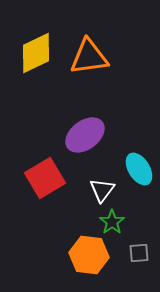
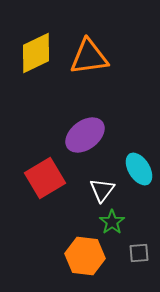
orange hexagon: moved 4 px left, 1 px down
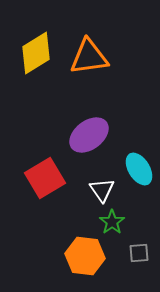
yellow diamond: rotated 6 degrees counterclockwise
purple ellipse: moved 4 px right
white triangle: rotated 12 degrees counterclockwise
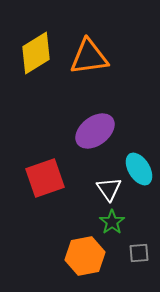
purple ellipse: moved 6 px right, 4 px up
red square: rotated 12 degrees clockwise
white triangle: moved 7 px right, 1 px up
orange hexagon: rotated 18 degrees counterclockwise
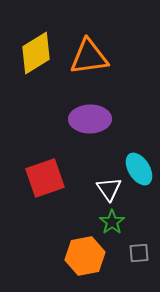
purple ellipse: moved 5 px left, 12 px up; rotated 36 degrees clockwise
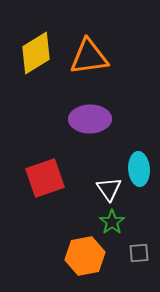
cyan ellipse: rotated 28 degrees clockwise
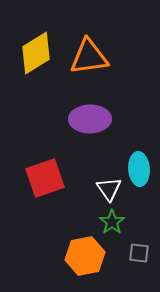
gray square: rotated 10 degrees clockwise
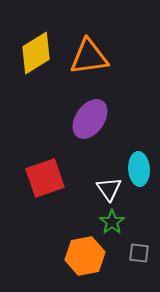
purple ellipse: rotated 54 degrees counterclockwise
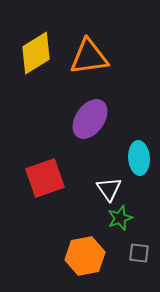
cyan ellipse: moved 11 px up
green star: moved 8 px right, 4 px up; rotated 15 degrees clockwise
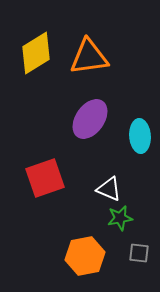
cyan ellipse: moved 1 px right, 22 px up
white triangle: rotated 32 degrees counterclockwise
green star: rotated 10 degrees clockwise
